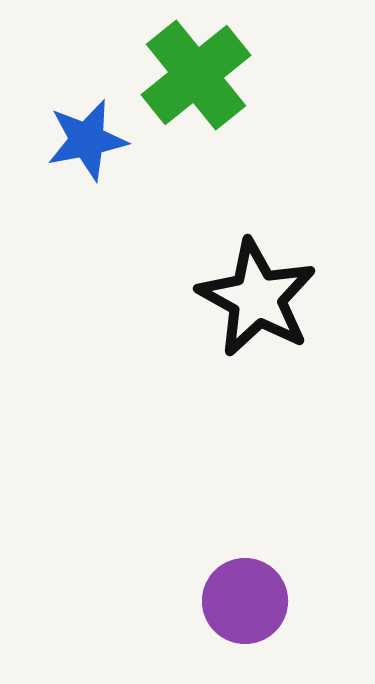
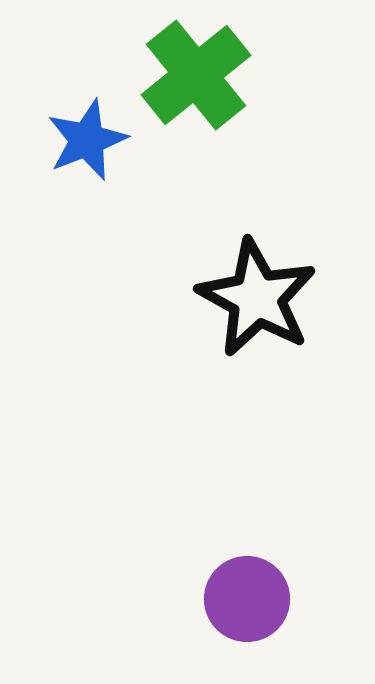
blue star: rotated 10 degrees counterclockwise
purple circle: moved 2 px right, 2 px up
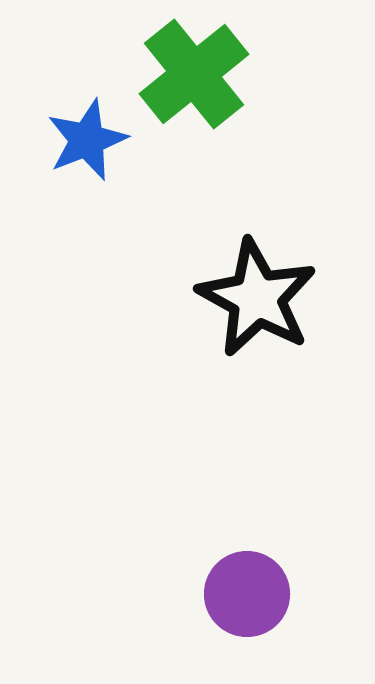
green cross: moved 2 px left, 1 px up
purple circle: moved 5 px up
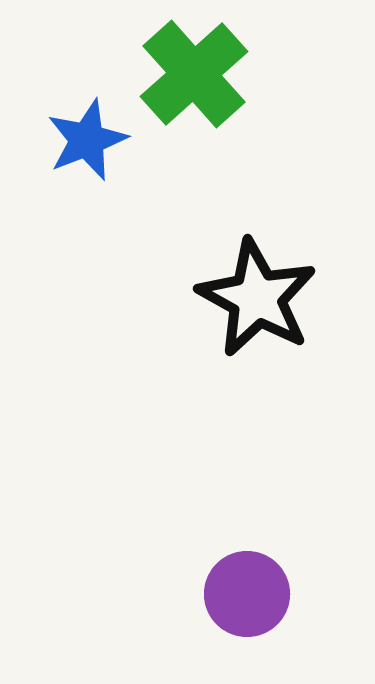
green cross: rotated 3 degrees counterclockwise
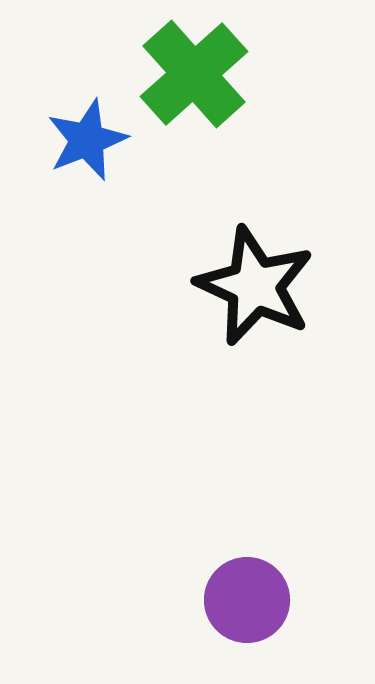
black star: moved 2 px left, 12 px up; rotated 4 degrees counterclockwise
purple circle: moved 6 px down
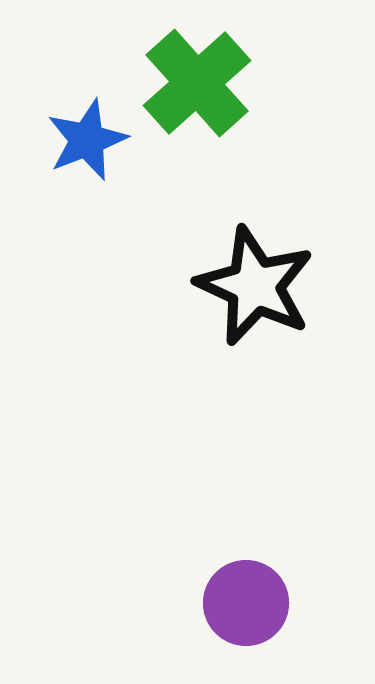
green cross: moved 3 px right, 9 px down
purple circle: moved 1 px left, 3 px down
